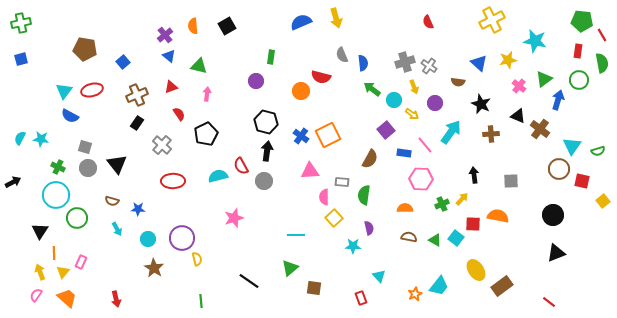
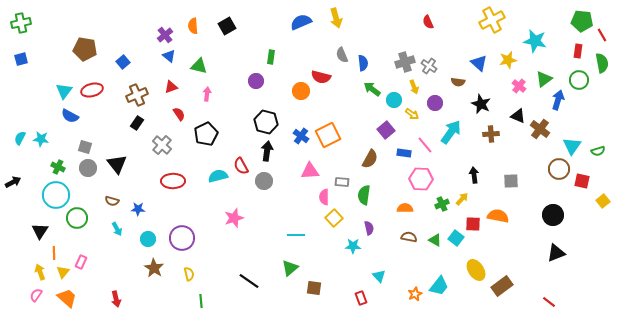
yellow semicircle at (197, 259): moved 8 px left, 15 px down
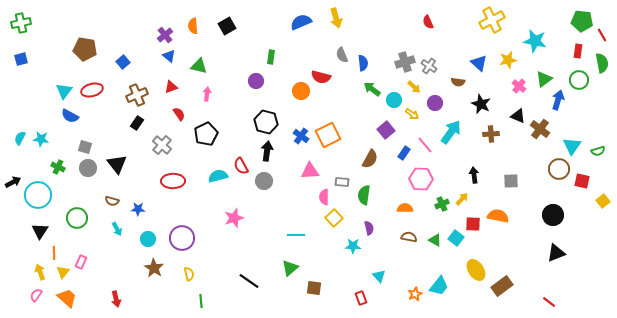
yellow arrow at (414, 87): rotated 24 degrees counterclockwise
blue rectangle at (404, 153): rotated 64 degrees counterclockwise
cyan circle at (56, 195): moved 18 px left
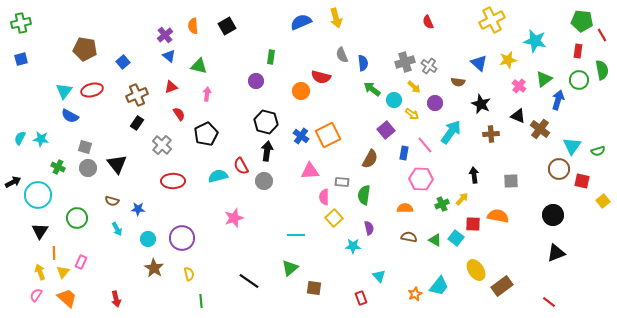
green semicircle at (602, 63): moved 7 px down
blue rectangle at (404, 153): rotated 24 degrees counterclockwise
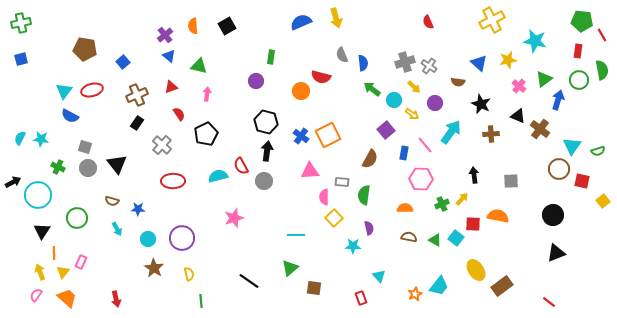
black triangle at (40, 231): moved 2 px right
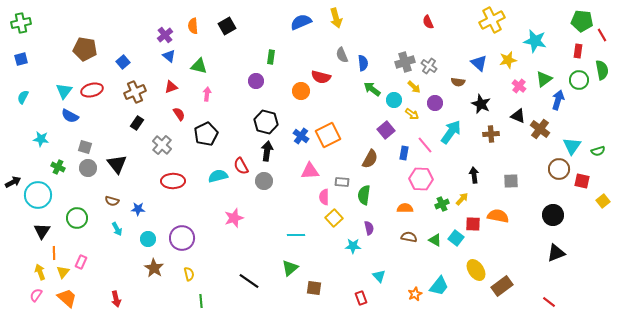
brown cross at (137, 95): moved 2 px left, 3 px up
cyan semicircle at (20, 138): moved 3 px right, 41 px up
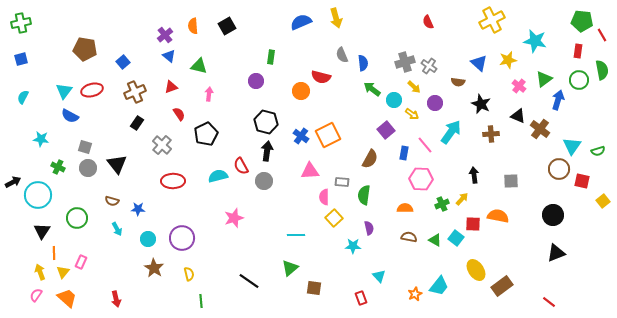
pink arrow at (207, 94): moved 2 px right
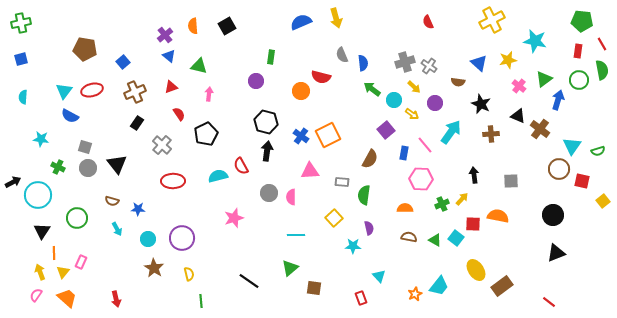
red line at (602, 35): moved 9 px down
cyan semicircle at (23, 97): rotated 24 degrees counterclockwise
gray circle at (264, 181): moved 5 px right, 12 px down
pink semicircle at (324, 197): moved 33 px left
